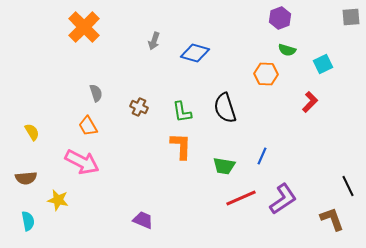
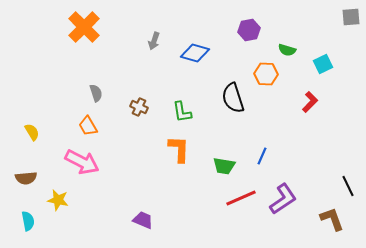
purple hexagon: moved 31 px left, 12 px down; rotated 10 degrees clockwise
black semicircle: moved 8 px right, 10 px up
orange L-shape: moved 2 px left, 3 px down
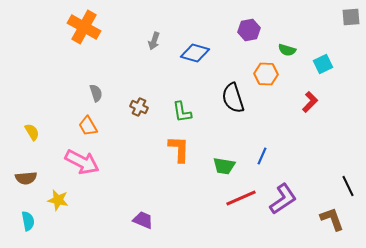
orange cross: rotated 16 degrees counterclockwise
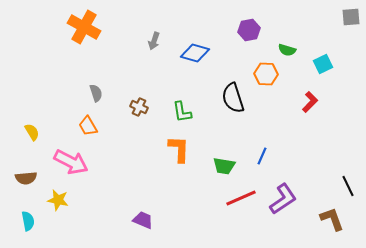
pink arrow: moved 11 px left
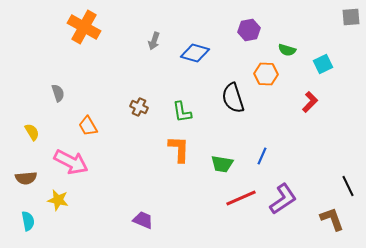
gray semicircle: moved 38 px left
green trapezoid: moved 2 px left, 2 px up
